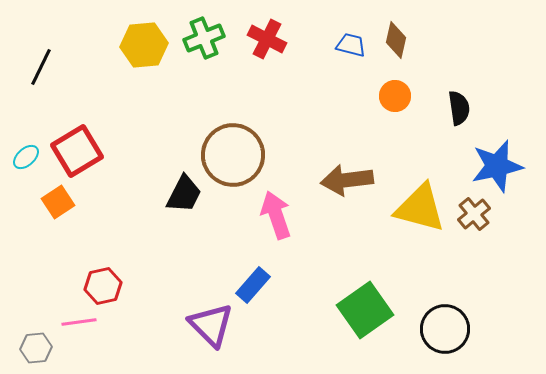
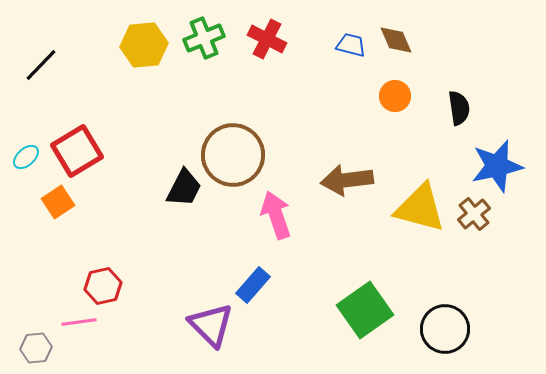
brown diamond: rotated 36 degrees counterclockwise
black line: moved 2 px up; rotated 18 degrees clockwise
black trapezoid: moved 6 px up
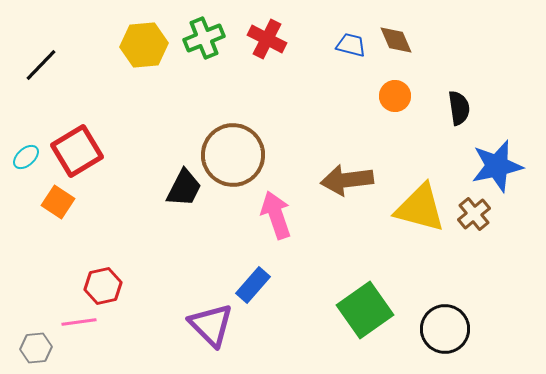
orange square: rotated 24 degrees counterclockwise
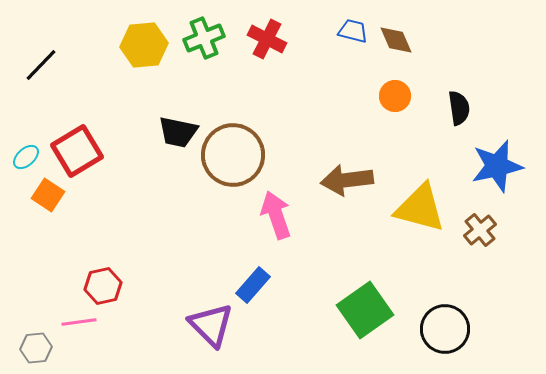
blue trapezoid: moved 2 px right, 14 px up
black trapezoid: moved 6 px left, 56 px up; rotated 75 degrees clockwise
orange square: moved 10 px left, 7 px up
brown cross: moved 6 px right, 16 px down
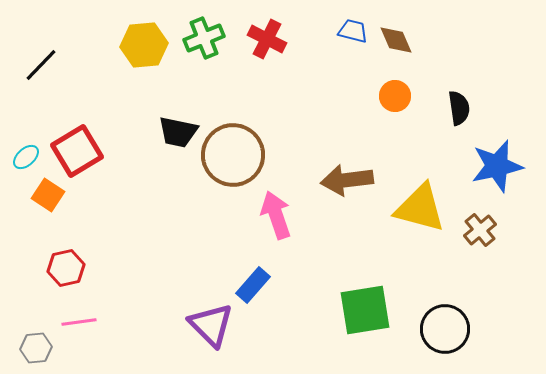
red hexagon: moved 37 px left, 18 px up
green square: rotated 26 degrees clockwise
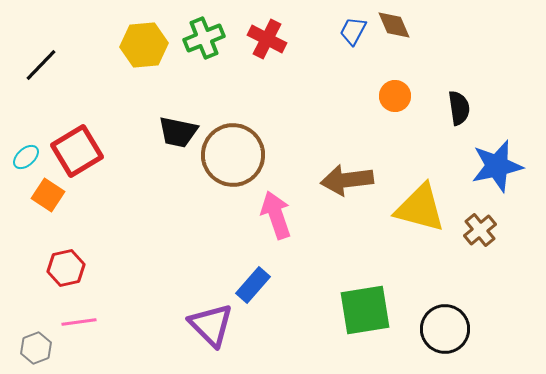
blue trapezoid: rotated 76 degrees counterclockwise
brown diamond: moved 2 px left, 15 px up
gray hexagon: rotated 16 degrees counterclockwise
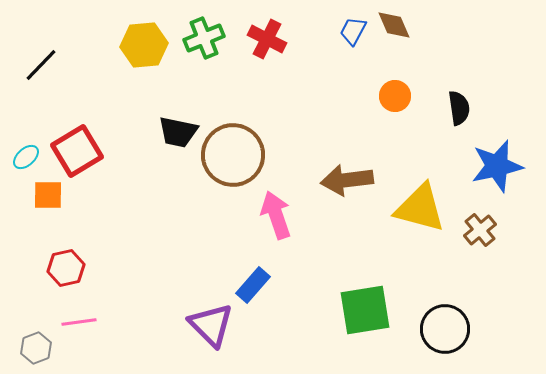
orange square: rotated 32 degrees counterclockwise
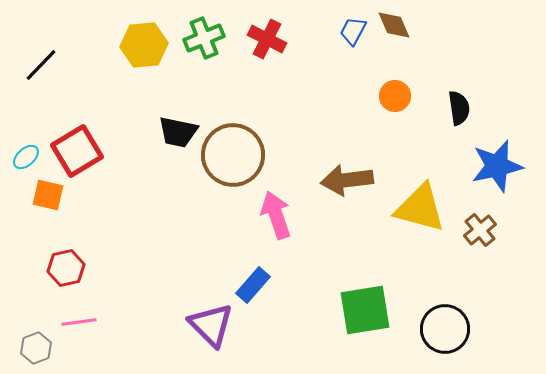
orange square: rotated 12 degrees clockwise
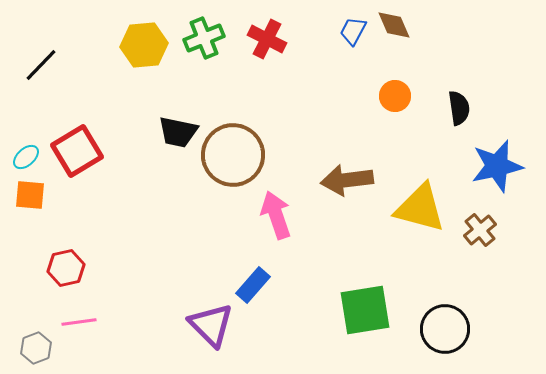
orange square: moved 18 px left; rotated 8 degrees counterclockwise
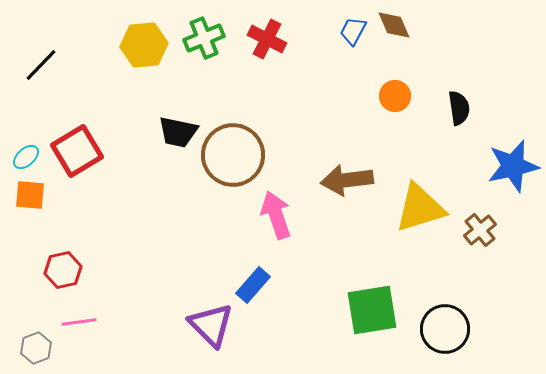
blue star: moved 16 px right
yellow triangle: rotated 32 degrees counterclockwise
red hexagon: moved 3 px left, 2 px down
green square: moved 7 px right
